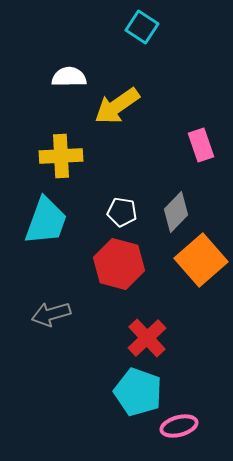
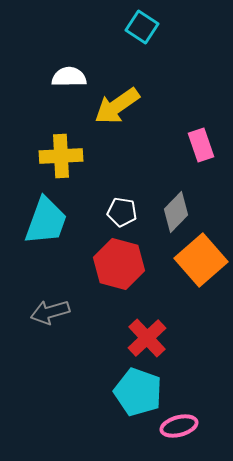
gray arrow: moved 1 px left, 2 px up
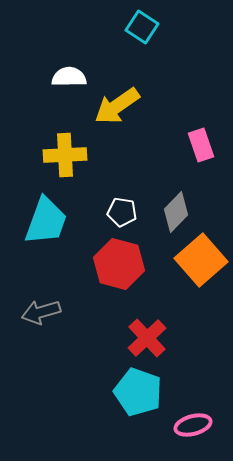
yellow cross: moved 4 px right, 1 px up
gray arrow: moved 9 px left
pink ellipse: moved 14 px right, 1 px up
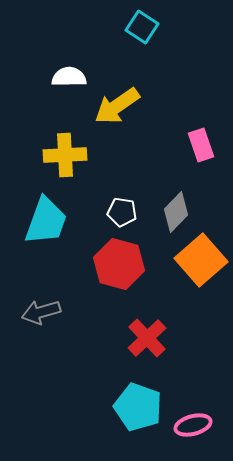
cyan pentagon: moved 15 px down
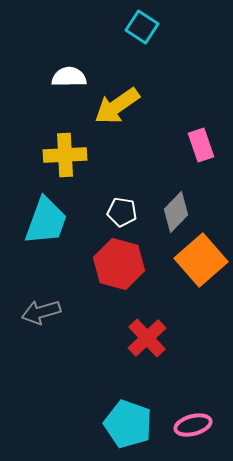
cyan pentagon: moved 10 px left, 17 px down
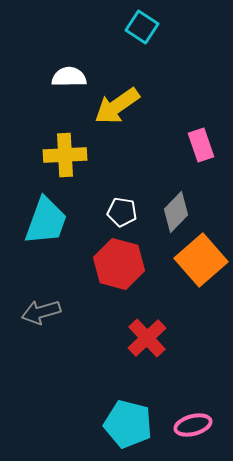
cyan pentagon: rotated 6 degrees counterclockwise
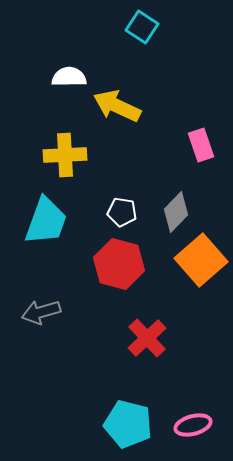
yellow arrow: rotated 60 degrees clockwise
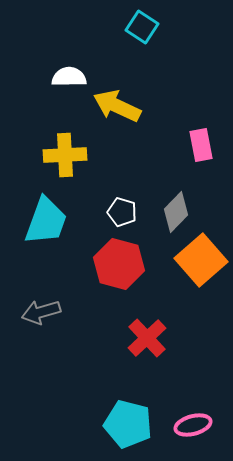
pink rectangle: rotated 8 degrees clockwise
white pentagon: rotated 8 degrees clockwise
